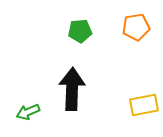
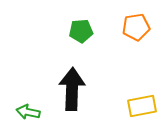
green pentagon: moved 1 px right
yellow rectangle: moved 2 px left, 1 px down
green arrow: rotated 35 degrees clockwise
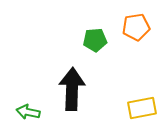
green pentagon: moved 14 px right, 9 px down
yellow rectangle: moved 2 px down
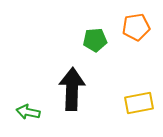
yellow rectangle: moved 3 px left, 5 px up
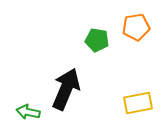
green pentagon: moved 2 px right; rotated 15 degrees clockwise
black arrow: moved 6 px left; rotated 21 degrees clockwise
yellow rectangle: moved 1 px left
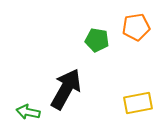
black arrow: rotated 6 degrees clockwise
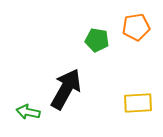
yellow rectangle: rotated 8 degrees clockwise
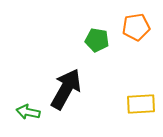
yellow rectangle: moved 3 px right, 1 px down
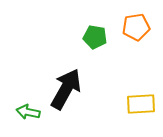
green pentagon: moved 2 px left, 3 px up
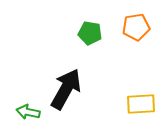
green pentagon: moved 5 px left, 4 px up
